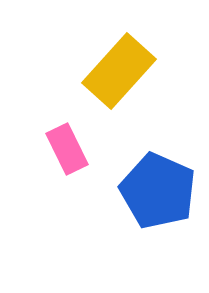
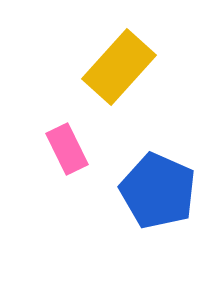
yellow rectangle: moved 4 px up
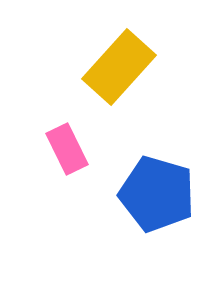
blue pentagon: moved 1 px left, 3 px down; rotated 8 degrees counterclockwise
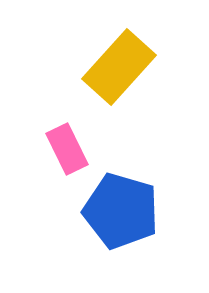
blue pentagon: moved 36 px left, 17 px down
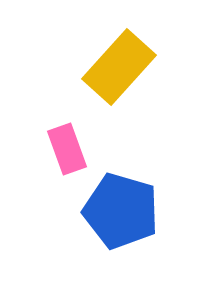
pink rectangle: rotated 6 degrees clockwise
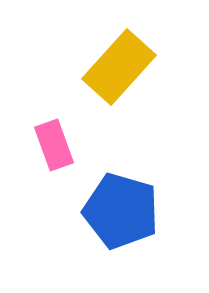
pink rectangle: moved 13 px left, 4 px up
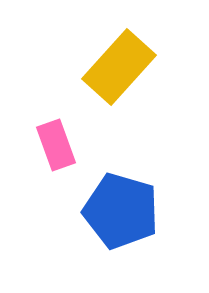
pink rectangle: moved 2 px right
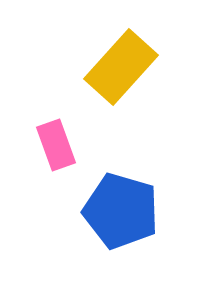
yellow rectangle: moved 2 px right
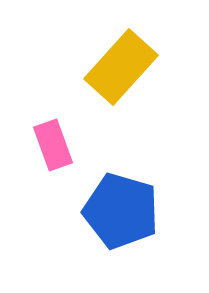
pink rectangle: moved 3 px left
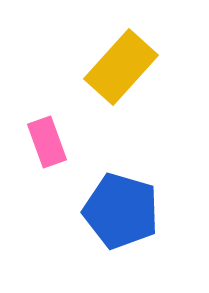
pink rectangle: moved 6 px left, 3 px up
